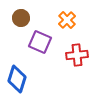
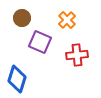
brown circle: moved 1 px right
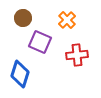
brown circle: moved 1 px right
blue diamond: moved 3 px right, 5 px up
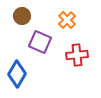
brown circle: moved 1 px left, 2 px up
blue diamond: moved 3 px left; rotated 12 degrees clockwise
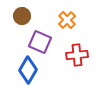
blue diamond: moved 11 px right, 4 px up
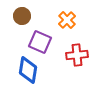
blue diamond: rotated 20 degrees counterclockwise
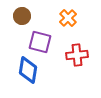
orange cross: moved 1 px right, 2 px up
purple square: rotated 10 degrees counterclockwise
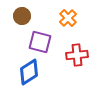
blue diamond: moved 1 px right, 2 px down; rotated 48 degrees clockwise
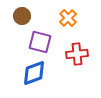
red cross: moved 1 px up
blue diamond: moved 5 px right, 1 px down; rotated 12 degrees clockwise
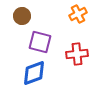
orange cross: moved 10 px right, 4 px up; rotated 18 degrees clockwise
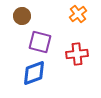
orange cross: rotated 12 degrees counterclockwise
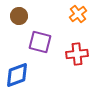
brown circle: moved 3 px left
blue diamond: moved 17 px left, 2 px down
